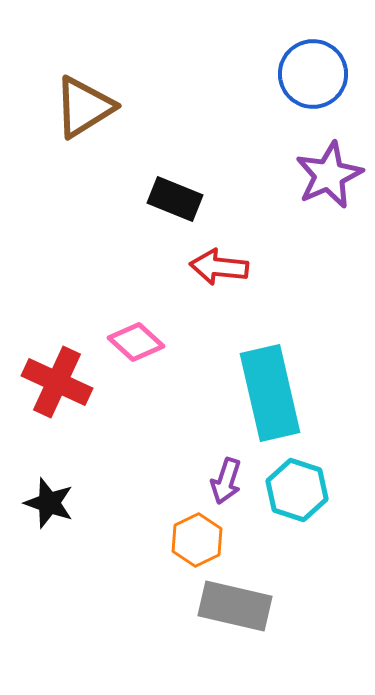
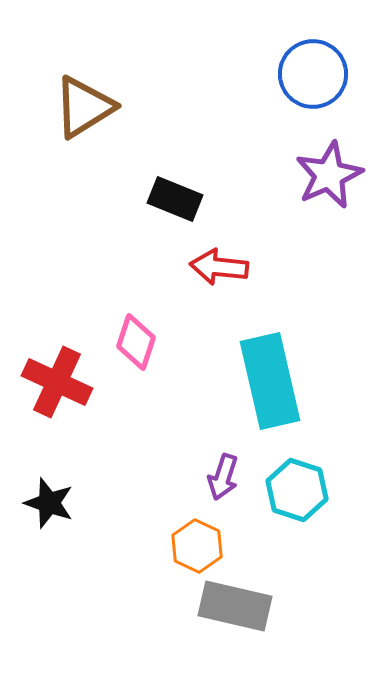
pink diamond: rotated 66 degrees clockwise
cyan rectangle: moved 12 px up
purple arrow: moved 3 px left, 4 px up
orange hexagon: moved 6 px down; rotated 9 degrees counterclockwise
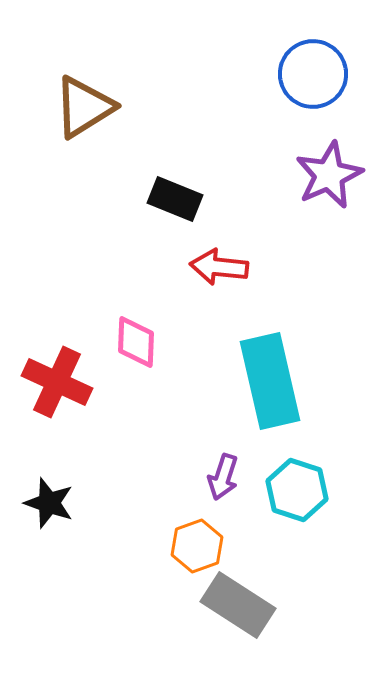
pink diamond: rotated 16 degrees counterclockwise
orange hexagon: rotated 15 degrees clockwise
gray rectangle: moved 3 px right, 1 px up; rotated 20 degrees clockwise
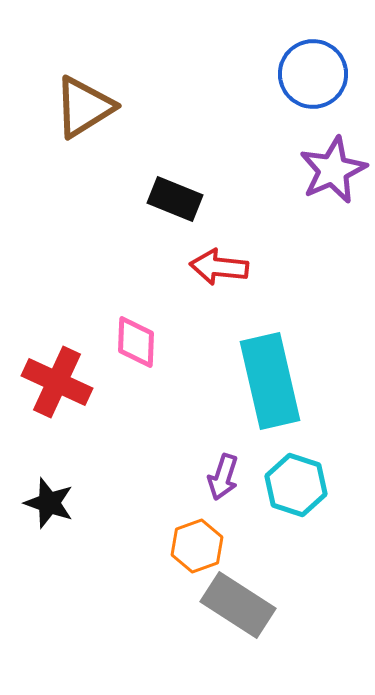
purple star: moved 4 px right, 5 px up
cyan hexagon: moved 1 px left, 5 px up
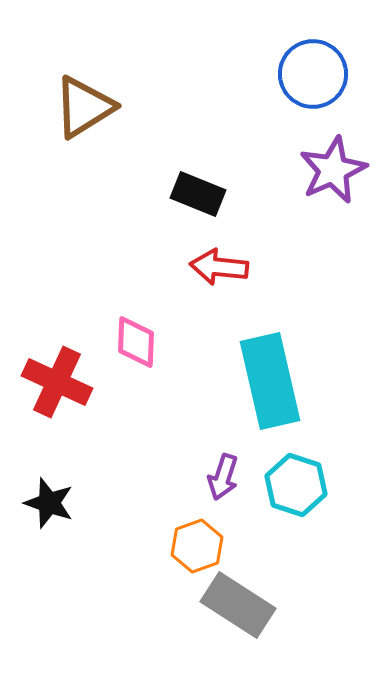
black rectangle: moved 23 px right, 5 px up
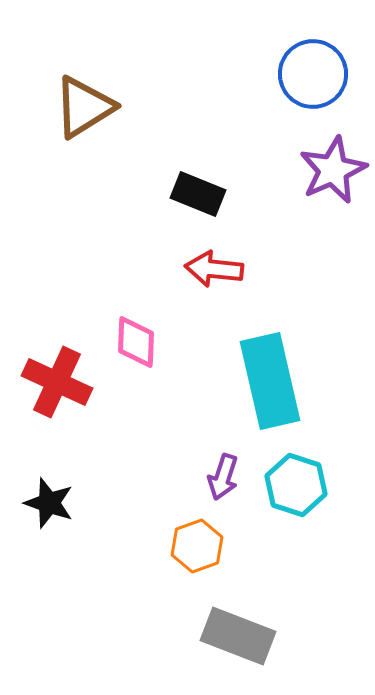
red arrow: moved 5 px left, 2 px down
gray rectangle: moved 31 px down; rotated 12 degrees counterclockwise
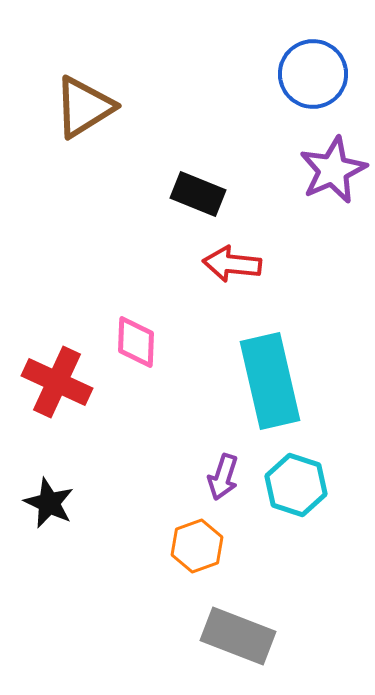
red arrow: moved 18 px right, 5 px up
black star: rotated 6 degrees clockwise
